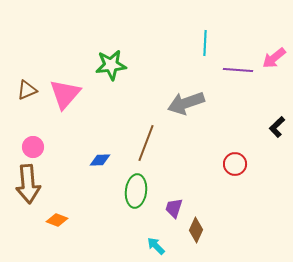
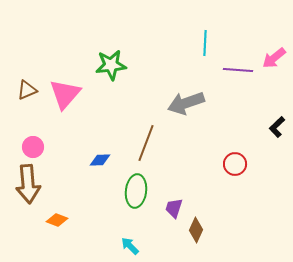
cyan arrow: moved 26 px left
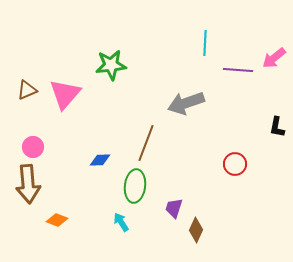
black L-shape: rotated 35 degrees counterclockwise
green ellipse: moved 1 px left, 5 px up
cyan arrow: moved 9 px left, 24 px up; rotated 12 degrees clockwise
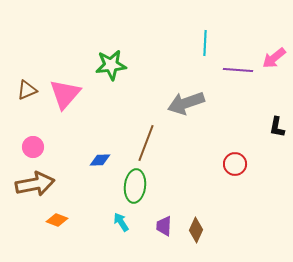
brown arrow: moved 7 px right; rotated 96 degrees counterclockwise
purple trapezoid: moved 10 px left, 18 px down; rotated 15 degrees counterclockwise
